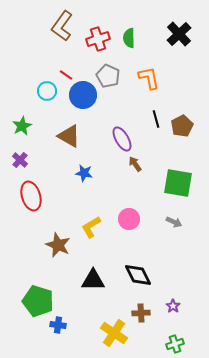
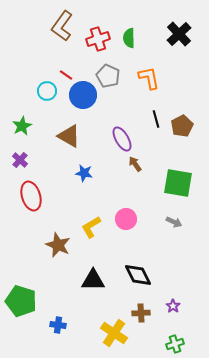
pink circle: moved 3 px left
green pentagon: moved 17 px left
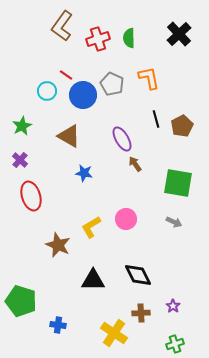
gray pentagon: moved 4 px right, 8 px down
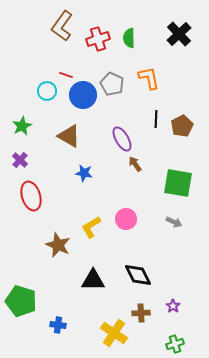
red line: rotated 16 degrees counterclockwise
black line: rotated 18 degrees clockwise
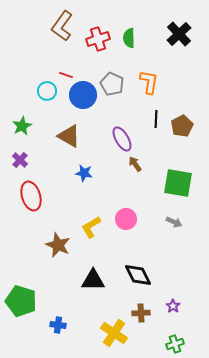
orange L-shape: moved 4 px down; rotated 20 degrees clockwise
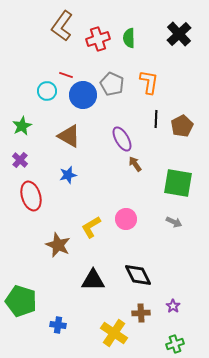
blue star: moved 16 px left, 2 px down; rotated 24 degrees counterclockwise
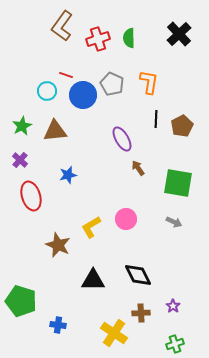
brown triangle: moved 14 px left, 5 px up; rotated 35 degrees counterclockwise
brown arrow: moved 3 px right, 4 px down
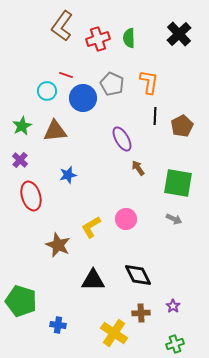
blue circle: moved 3 px down
black line: moved 1 px left, 3 px up
gray arrow: moved 3 px up
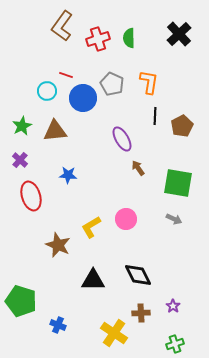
blue star: rotated 18 degrees clockwise
blue cross: rotated 14 degrees clockwise
